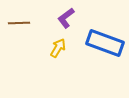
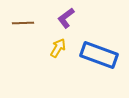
brown line: moved 4 px right
blue rectangle: moved 6 px left, 12 px down
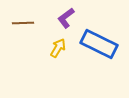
blue rectangle: moved 11 px up; rotated 6 degrees clockwise
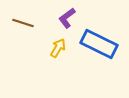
purple L-shape: moved 1 px right
brown line: rotated 20 degrees clockwise
